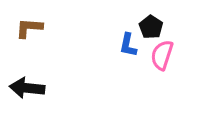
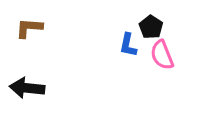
pink semicircle: rotated 40 degrees counterclockwise
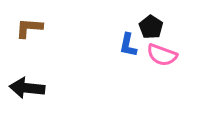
pink semicircle: rotated 48 degrees counterclockwise
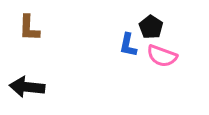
brown L-shape: rotated 92 degrees counterclockwise
pink semicircle: moved 1 px down
black arrow: moved 1 px up
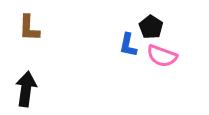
black arrow: moved 1 px left, 2 px down; rotated 92 degrees clockwise
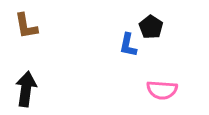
brown L-shape: moved 3 px left, 2 px up; rotated 12 degrees counterclockwise
pink semicircle: moved 34 px down; rotated 16 degrees counterclockwise
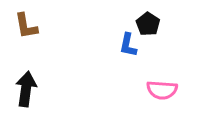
black pentagon: moved 3 px left, 3 px up
